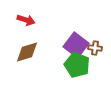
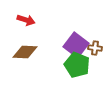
brown diamond: moved 2 px left; rotated 20 degrees clockwise
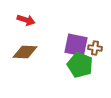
purple square: rotated 25 degrees counterclockwise
green pentagon: moved 3 px right
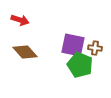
red arrow: moved 6 px left
purple square: moved 3 px left
brown diamond: rotated 45 degrees clockwise
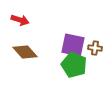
green pentagon: moved 6 px left
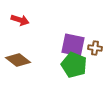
brown diamond: moved 7 px left, 8 px down; rotated 10 degrees counterclockwise
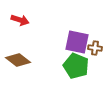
purple square: moved 4 px right, 3 px up
green pentagon: moved 2 px right, 1 px down
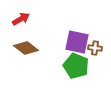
red arrow: moved 1 px right, 1 px up; rotated 48 degrees counterclockwise
brown diamond: moved 8 px right, 12 px up
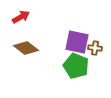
red arrow: moved 2 px up
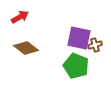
red arrow: moved 1 px left
purple square: moved 2 px right, 4 px up
brown cross: moved 3 px up; rotated 24 degrees counterclockwise
